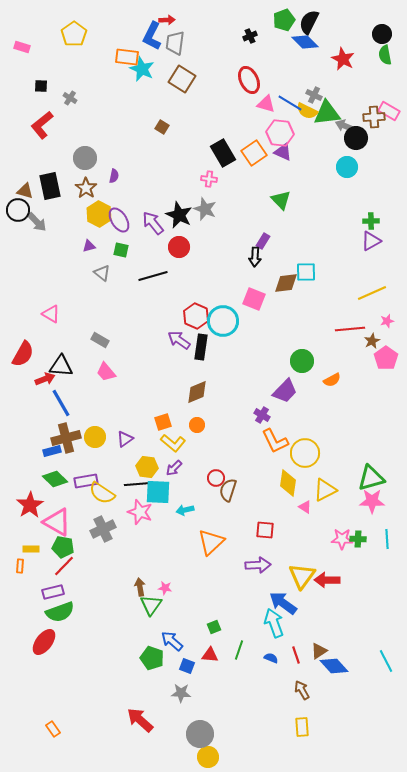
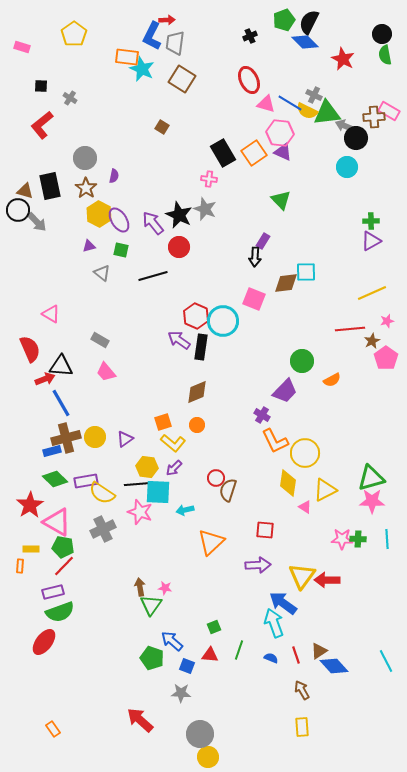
red semicircle at (23, 354): moved 7 px right, 5 px up; rotated 52 degrees counterclockwise
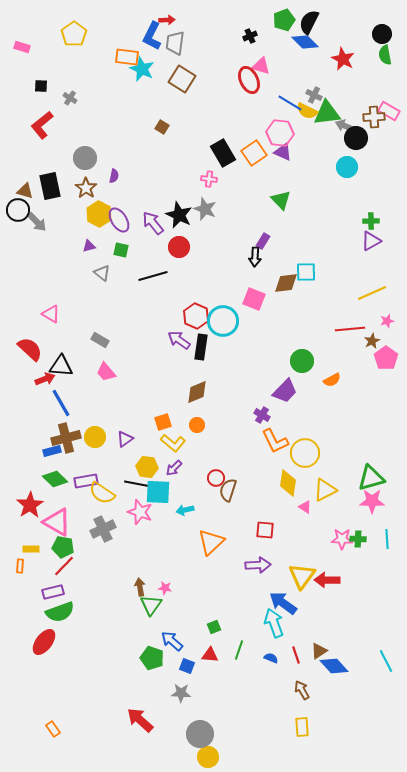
pink triangle at (266, 104): moved 5 px left, 38 px up
red semicircle at (30, 349): rotated 24 degrees counterclockwise
black line at (138, 484): rotated 16 degrees clockwise
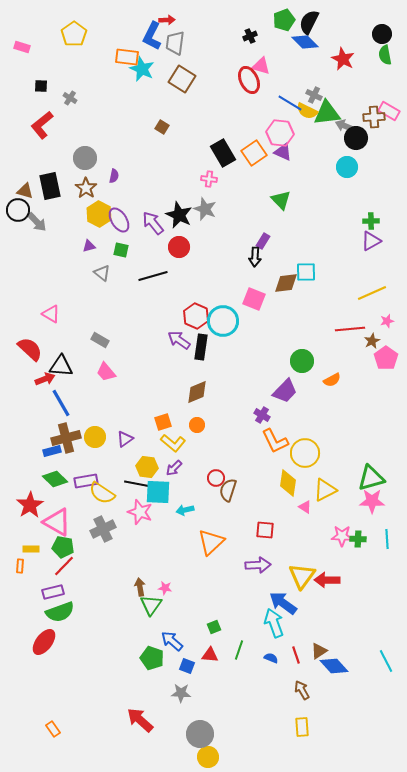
pink star at (342, 539): moved 3 px up
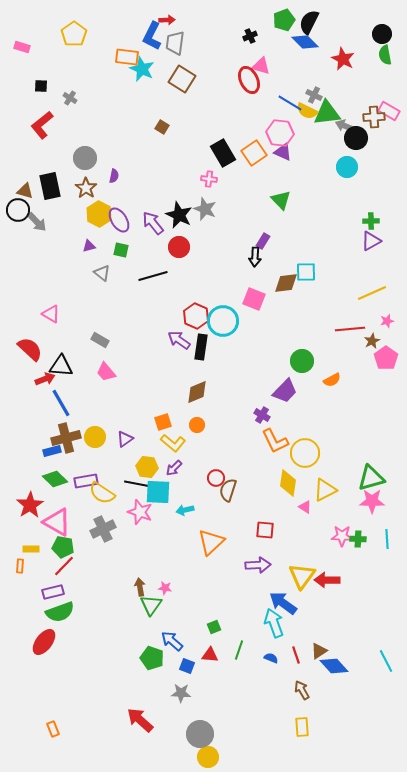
orange rectangle at (53, 729): rotated 14 degrees clockwise
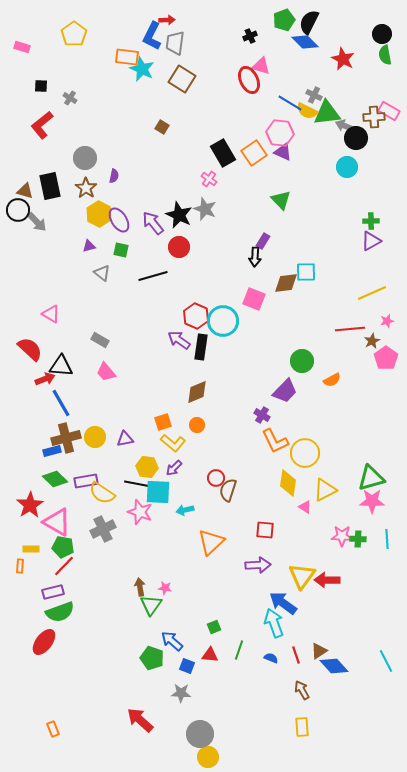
pink cross at (209, 179): rotated 28 degrees clockwise
purple triangle at (125, 439): rotated 24 degrees clockwise
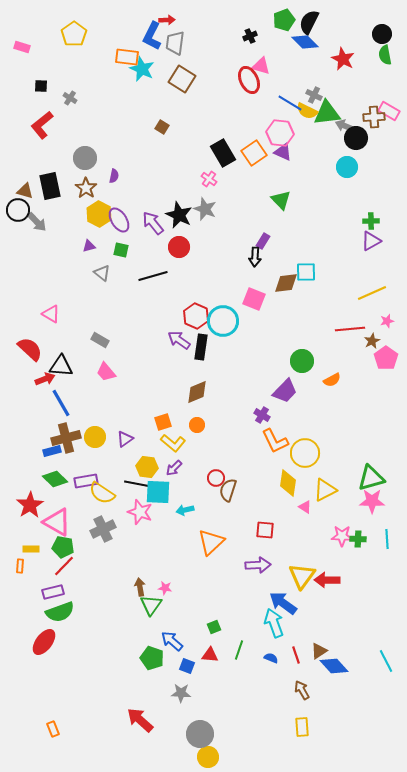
purple triangle at (125, 439): rotated 24 degrees counterclockwise
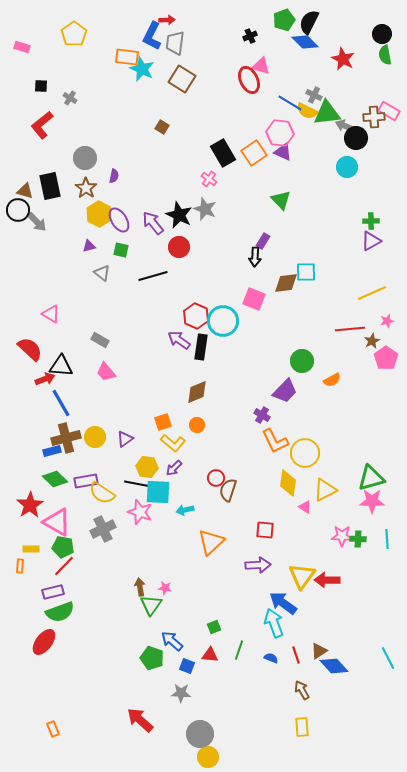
cyan line at (386, 661): moved 2 px right, 3 px up
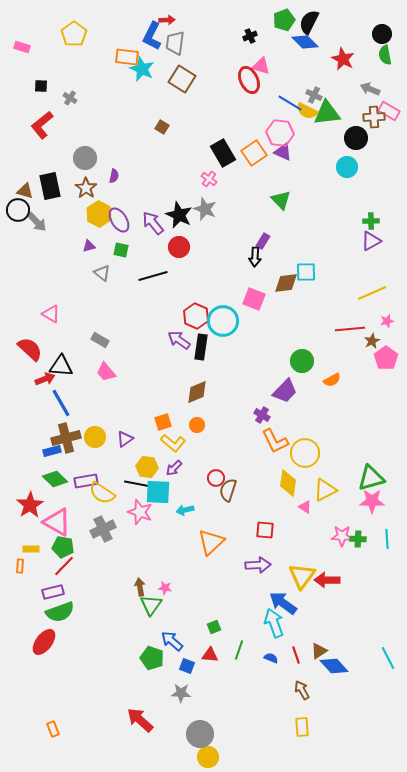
gray arrow at (345, 126): moved 25 px right, 37 px up
